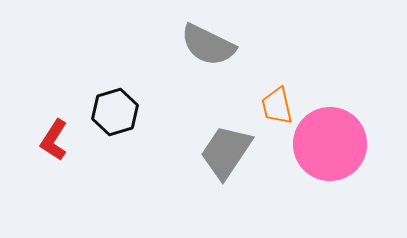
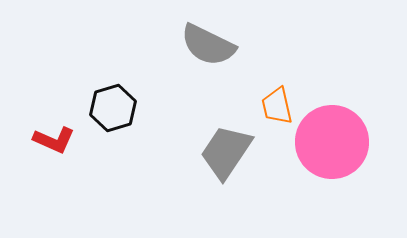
black hexagon: moved 2 px left, 4 px up
red L-shape: rotated 99 degrees counterclockwise
pink circle: moved 2 px right, 2 px up
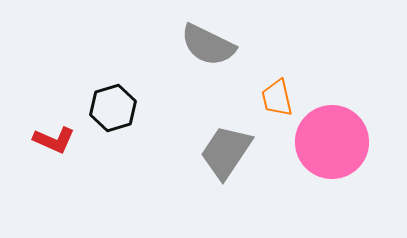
orange trapezoid: moved 8 px up
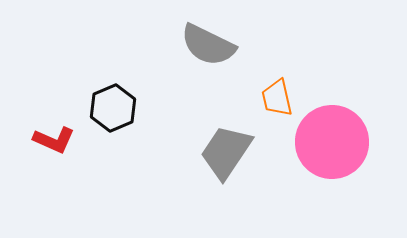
black hexagon: rotated 6 degrees counterclockwise
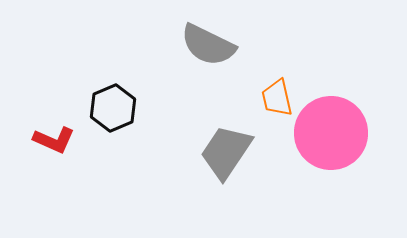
pink circle: moved 1 px left, 9 px up
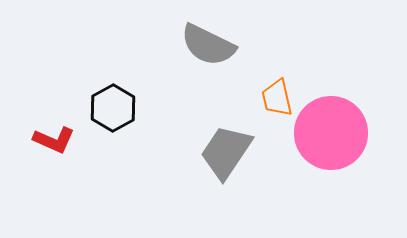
black hexagon: rotated 6 degrees counterclockwise
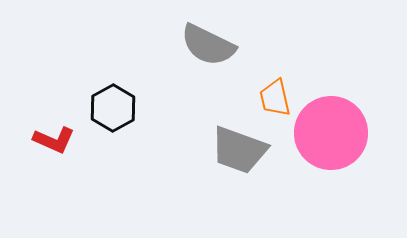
orange trapezoid: moved 2 px left
gray trapezoid: moved 13 px right, 2 px up; rotated 104 degrees counterclockwise
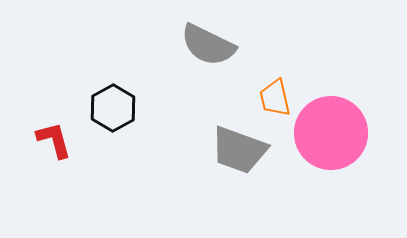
red L-shape: rotated 129 degrees counterclockwise
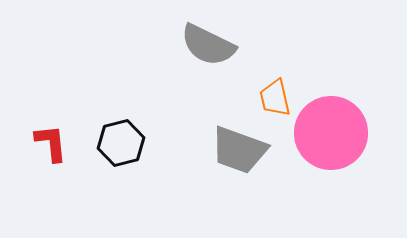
black hexagon: moved 8 px right, 35 px down; rotated 15 degrees clockwise
red L-shape: moved 3 px left, 3 px down; rotated 9 degrees clockwise
